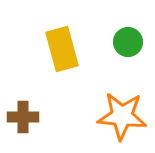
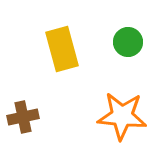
brown cross: rotated 12 degrees counterclockwise
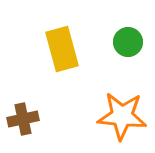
brown cross: moved 2 px down
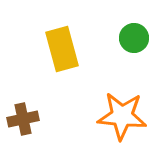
green circle: moved 6 px right, 4 px up
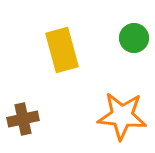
yellow rectangle: moved 1 px down
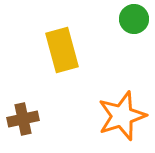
green circle: moved 19 px up
orange star: rotated 24 degrees counterclockwise
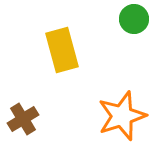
brown cross: rotated 20 degrees counterclockwise
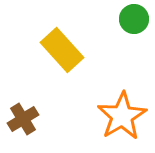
yellow rectangle: rotated 27 degrees counterclockwise
orange star: rotated 12 degrees counterclockwise
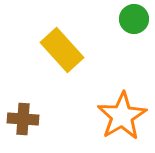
brown cross: rotated 36 degrees clockwise
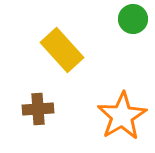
green circle: moved 1 px left
brown cross: moved 15 px right, 10 px up; rotated 8 degrees counterclockwise
